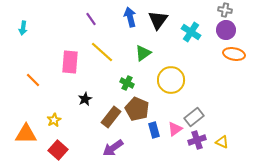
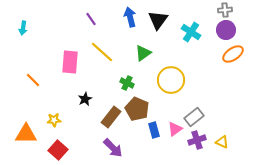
gray cross: rotated 16 degrees counterclockwise
orange ellipse: moved 1 px left; rotated 45 degrees counterclockwise
yellow star: rotated 24 degrees clockwise
purple arrow: rotated 100 degrees counterclockwise
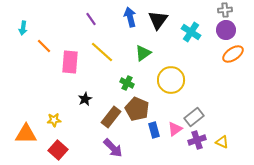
orange line: moved 11 px right, 34 px up
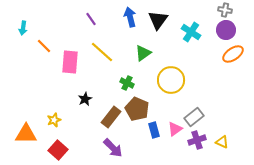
gray cross: rotated 16 degrees clockwise
yellow star: rotated 16 degrees counterclockwise
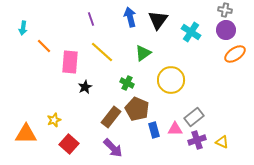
purple line: rotated 16 degrees clockwise
orange ellipse: moved 2 px right
black star: moved 12 px up
pink triangle: rotated 35 degrees clockwise
red square: moved 11 px right, 6 px up
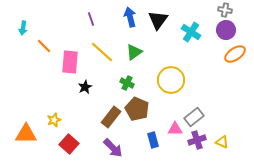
green triangle: moved 9 px left, 1 px up
blue rectangle: moved 1 px left, 10 px down
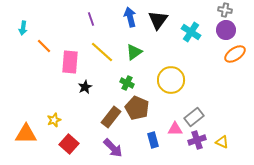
brown pentagon: moved 1 px up
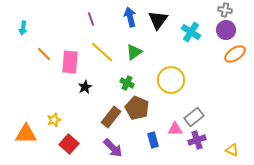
orange line: moved 8 px down
yellow triangle: moved 10 px right, 8 px down
